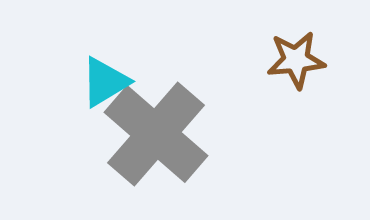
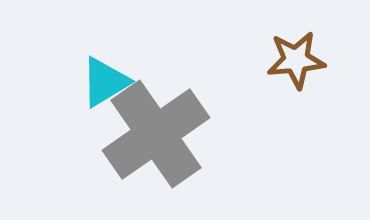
gray cross: rotated 14 degrees clockwise
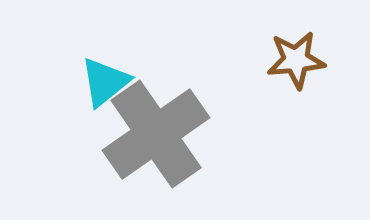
cyan triangle: rotated 8 degrees counterclockwise
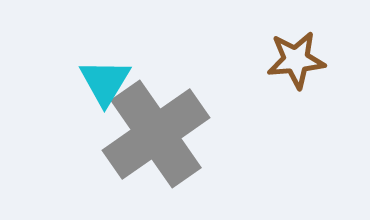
cyan triangle: rotated 20 degrees counterclockwise
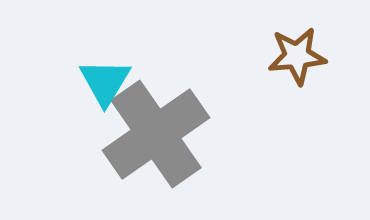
brown star: moved 1 px right, 4 px up
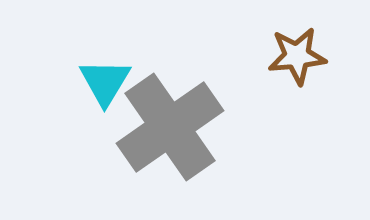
gray cross: moved 14 px right, 7 px up
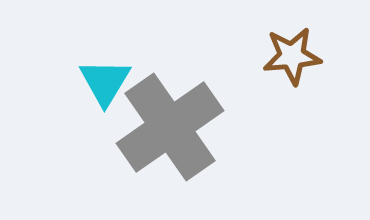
brown star: moved 5 px left
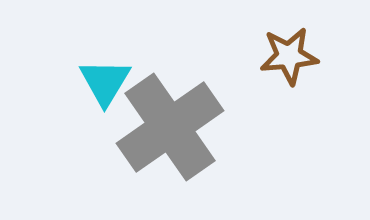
brown star: moved 3 px left
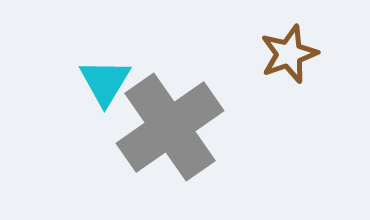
brown star: moved 2 px up; rotated 14 degrees counterclockwise
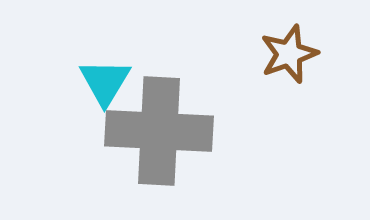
gray cross: moved 11 px left, 4 px down; rotated 38 degrees clockwise
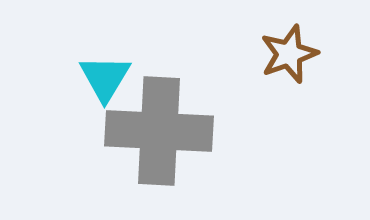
cyan triangle: moved 4 px up
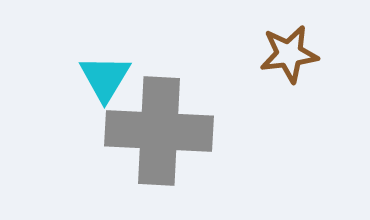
brown star: rotated 12 degrees clockwise
